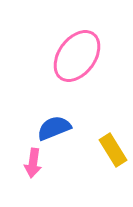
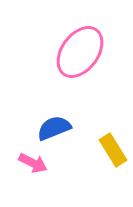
pink ellipse: moved 3 px right, 4 px up
pink arrow: rotated 72 degrees counterclockwise
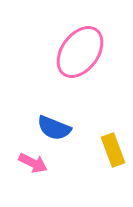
blue semicircle: rotated 136 degrees counterclockwise
yellow rectangle: rotated 12 degrees clockwise
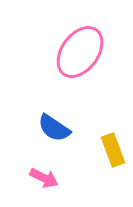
blue semicircle: rotated 12 degrees clockwise
pink arrow: moved 11 px right, 15 px down
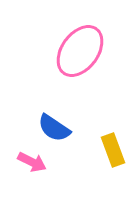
pink ellipse: moved 1 px up
pink arrow: moved 12 px left, 16 px up
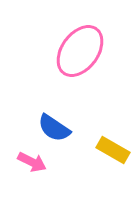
yellow rectangle: rotated 40 degrees counterclockwise
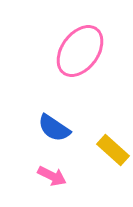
yellow rectangle: rotated 12 degrees clockwise
pink arrow: moved 20 px right, 14 px down
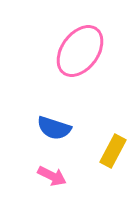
blue semicircle: rotated 16 degrees counterclockwise
yellow rectangle: moved 1 px down; rotated 76 degrees clockwise
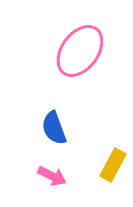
blue semicircle: rotated 52 degrees clockwise
yellow rectangle: moved 14 px down
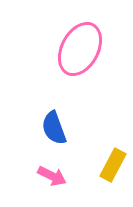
pink ellipse: moved 2 px up; rotated 8 degrees counterclockwise
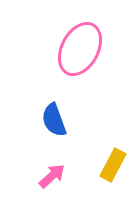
blue semicircle: moved 8 px up
pink arrow: rotated 68 degrees counterclockwise
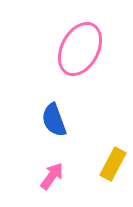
yellow rectangle: moved 1 px up
pink arrow: rotated 12 degrees counterclockwise
